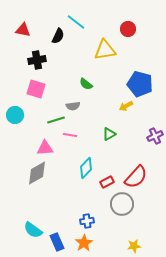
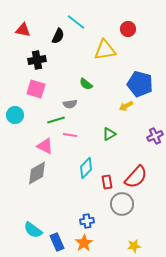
gray semicircle: moved 3 px left, 2 px up
pink triangle: moved 2 px up; rotated 30 degrees clockwise
red rectangle: rotated 72 degrees counterclockwise
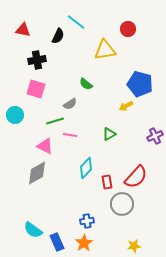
gray semicircle: rotated 24 degrees counterclockwise
green line: moved 1 px left, 1 px down
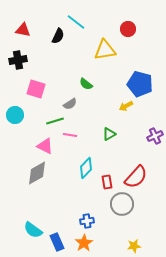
black cross: moved 19 px left
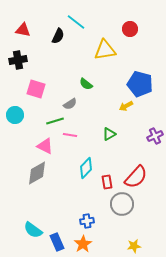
red circle: moved 2 px right
orange star: moved 1 px left, 1 px down
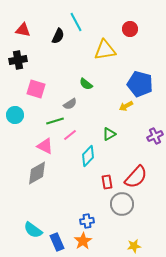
cyan line: rotated 24 degrees clockwise
pink line: rotated 48 degrees counterclockwise
cyan diamond: moved 2 px right, 12 px up
orange star: moved 3 px up
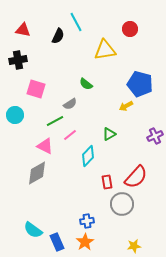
green line: rotated 12 degrees counterclockwise
orange star: moved 2 px right, 1 px down
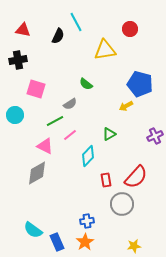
red rectangle: moved 1 px left, 2 px up
